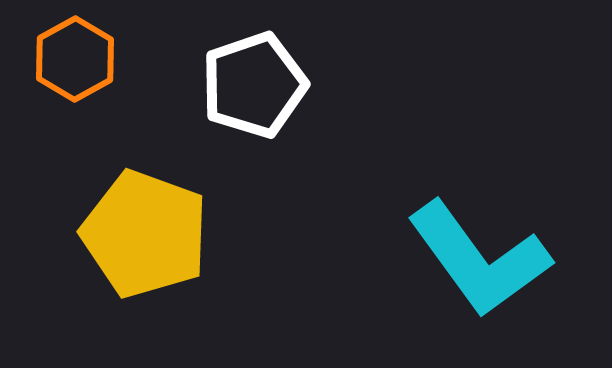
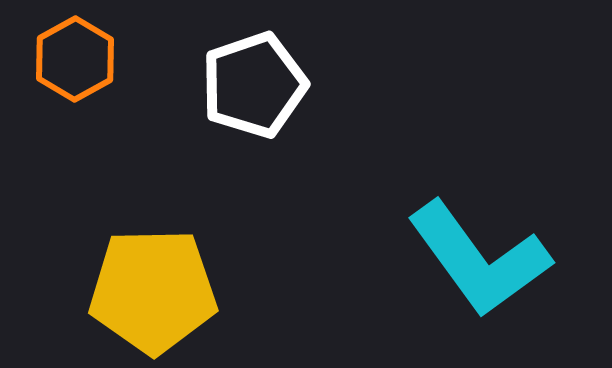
yellow pentagon: moved 8 px right, 57 px down; rotated 21 degrees counterclockwise
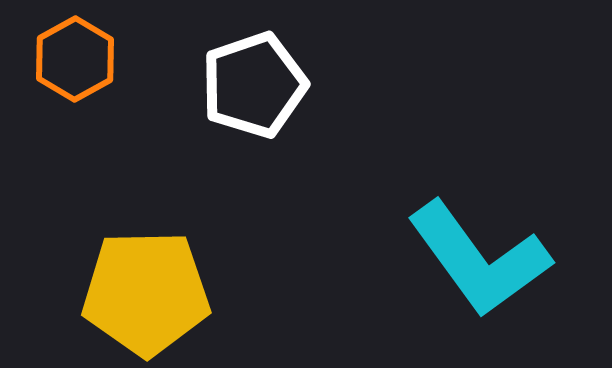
yellow pentagon: moved 7 px left, 2 px down
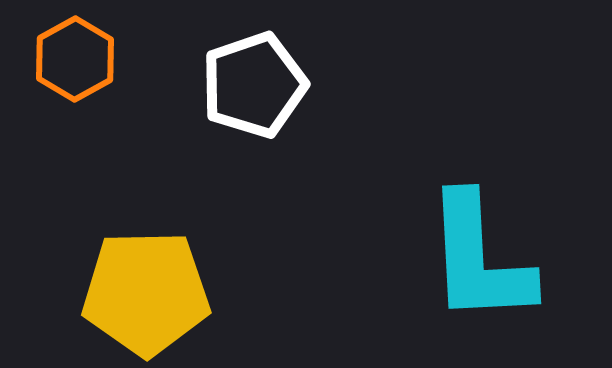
cyan L-shape: rotated 33 degrees clockwise
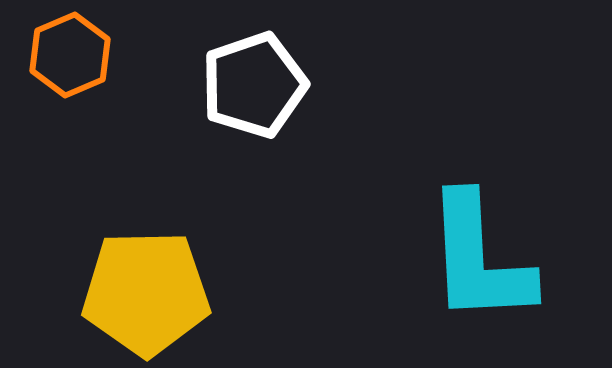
orange hexagon: moved 5 px left, 4 px up; rotated 6 degrees clockwise
